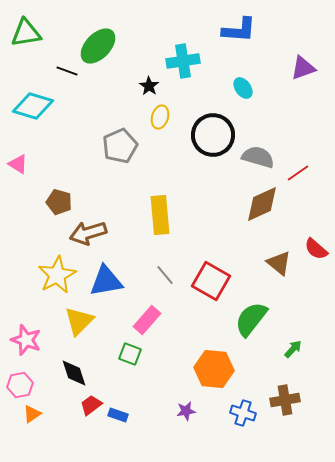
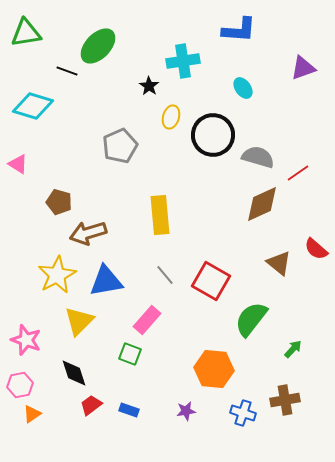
yellow ellipse: moved 11 px right
blue rectangle: moved 11 px right, 5 px up
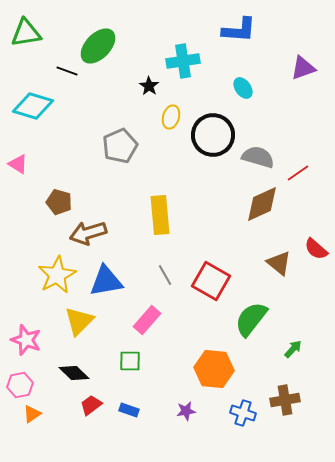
gray line: rotated 10 degrees clockwise
green square: moved 7 px down; rotated 20 degrees counterclockwise
black diamond: rotated 28 degrees counterclockwise
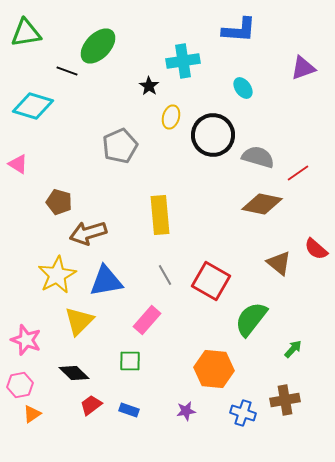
brown diamond: rotated 36 degrees clockwise
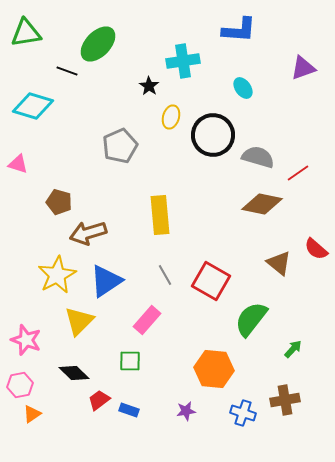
green ellipse: moved 2 px up
pink triangle: rotated 15 degrees counterclockwise
blue triangle: rotated 24 degrees counterclockwise
red trapezoid: moved 8 px right, 5 px up
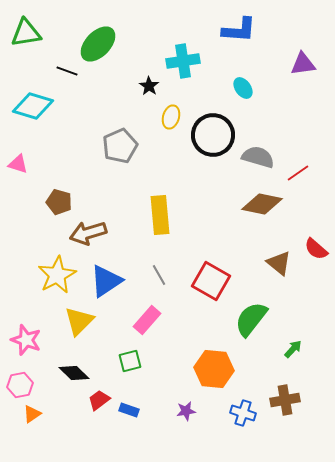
purple triangle: moved 4 px up; rotated 12 degrees clockwise
gray line: moved 6 px left
green square: rotated 15 degrees counterclockwise
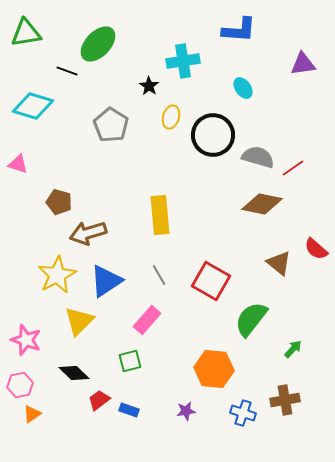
gray pentagon: moved 9 px left, 21 px up; rotated 16 degrees counterclockwise
red line: moved 5 px left, 5 px up
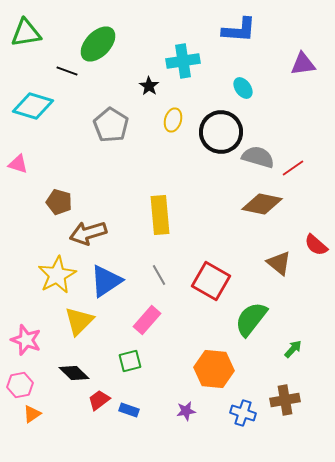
yellow ellipse: moved 2 px right, 3 px down
black circle: moved 8 px right, 3 px up
red semicircle: moved 4 px up
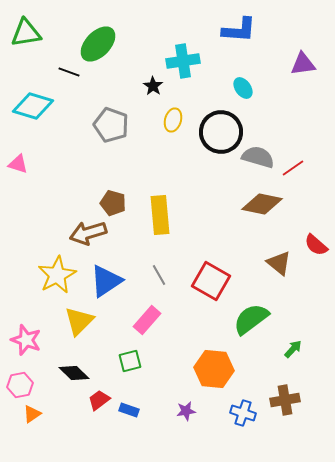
black line: moved 2 px right, 1 px down
black star: moved 4 px right
gray pentagon: rotated 12 degrees counterclockwise
brown pentagon: moved 54 px right, 1 px down
green semicircle: rotated 15 degrees clockwise
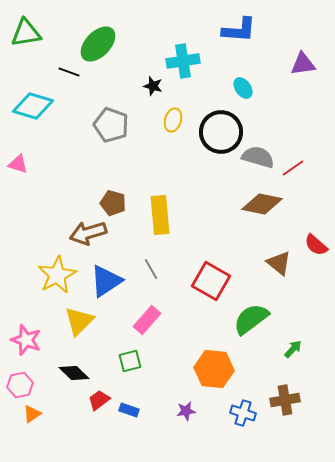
black star: rotated 18 degrees counterclockwise
gray line: moved 8 px left, 6 px up
